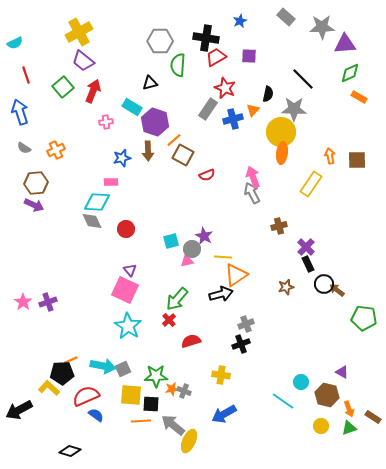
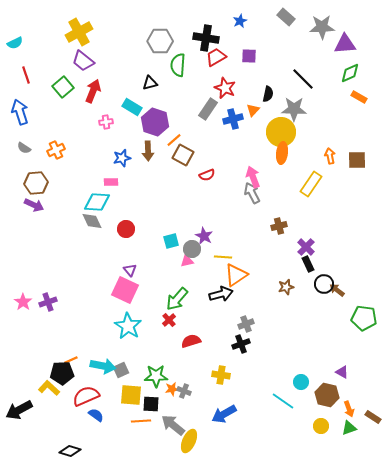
gray square at (123, 369): moved 2 px left, 1 px down
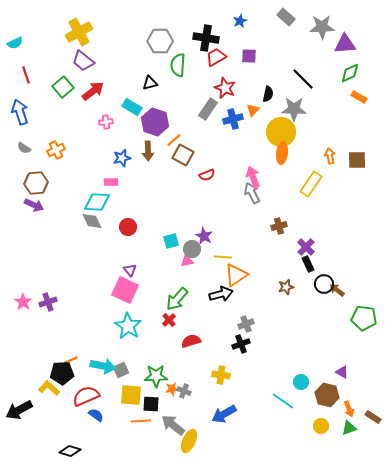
red arrow at (93, 91): rotated 30 degrees clockwise
red circle at (126, 229): moved 2 px right, 2 px up
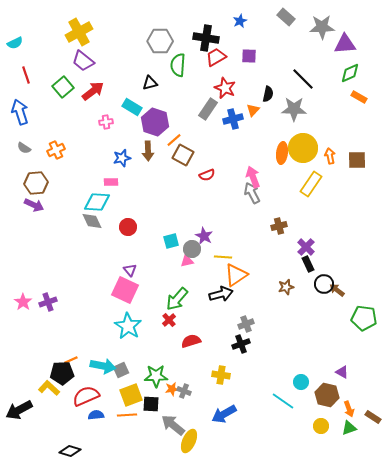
yellow circle at (281, 132): moved 22 px right, 16 px down
yellow square at (131, 395): rotated 25 degrees counterclockwise
blue semicircle at (96, 415): rotated 42 degrees counterclockwise
orange line at (141, 421): moved 14 px left, 6 px up
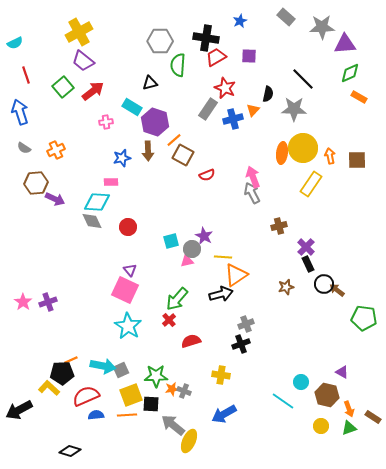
purple arrow at (34, 205): moved 21 px right, 6 px up
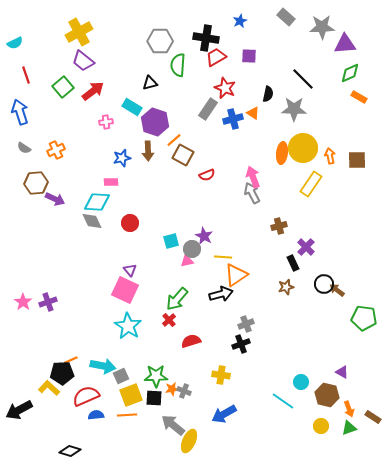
orange triangle at (253, 110): moved 3 px down; rotated 40 degrees counterclockwise
red circle at (128, 227): moved 2 px right, 4 px up
black rectangle at (308, 264): moved 15 px left, 1 px up
gray square at (121, 370): moved 6 px down
black square at (151, 404): moved 3 px right, 6 px up
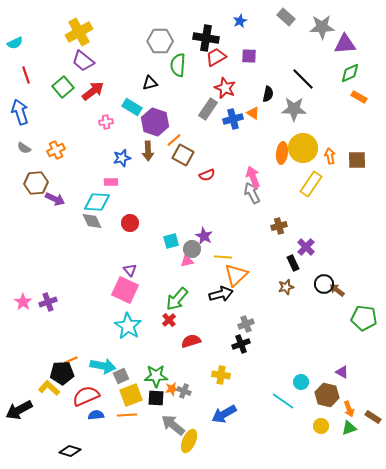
orange triangle at (236, 275): rotated 10 degrees counterclockwise
black square at (154, 398): moved 2 px right
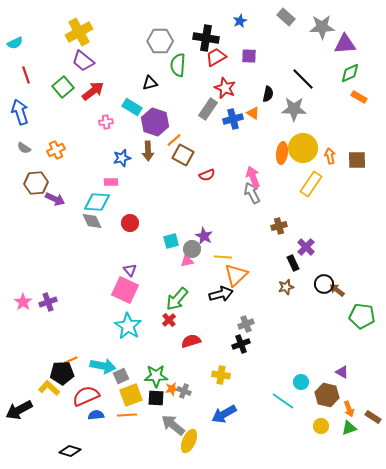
green pentagon at (364, 318): moved 2 px left, 2 px up
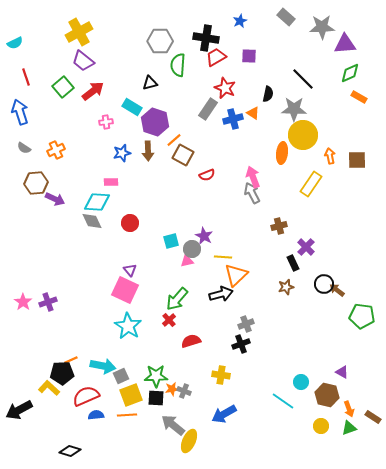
red line at (26, 75): moved 2 px down
yellow circle at (303, 148): moved 13 px up
blue star at (122, 158): moved 5 px up
